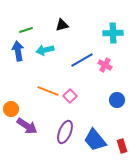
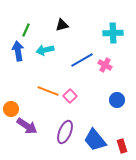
green line: rotated 48 degrees counterclockwise
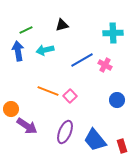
green line: rotated 40 degrees clockwise
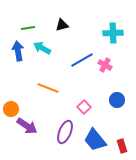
green line: moved 2 px right, 2 px up; rotated 16 degrees clockwise
cyan arrow: moved 3 px left, 2 px up; rotated 42 degrees clockwise
orange line: moved 3 px up
pink square: moved 14 px right, 11 px down
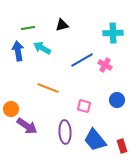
pink square: moved 1 px up; rotated 32 degrees counterclockwise
purple ellipse: rotated 25 degrees counterclockwise
